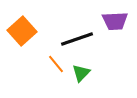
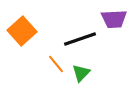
purple trapezoid: moved 1 px left, 2 px up
black line: moved 3 px right
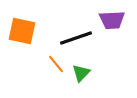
purple trapezoid: moved 2 px left, 1 px down
orange square: rotated 36 degrees counterclockwise
black line: moved 4 px left, 1 px up
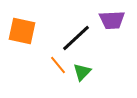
black line: rotated 24 degrees counterclockwise
orange line: moved 2 px right, 1 px down
green triangle: moved 1 px right, 1 px up
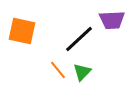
black line: moved 3 px right, 1 px down
orange line: moved 5 px down
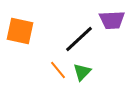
orange square: moved 2 px left
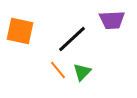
black line: moved 7 px left
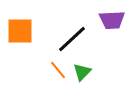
orange square: rotated 12 degrees counterclockwise
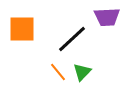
purple trapezoid: moved 5 px left, 3 px up
orange square: moved 2 px right, 2 px up
orange line: moved 2 px down
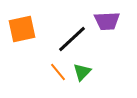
purple trapezoid: moved 4 px down
orange square: rotated 12 degrees counterclockwise
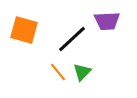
orange square: moved 2 px right, 1 px down; rotated 28 degrees clockwise
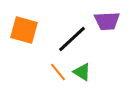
green triangle: rotated 42 degrees counterclockwise
